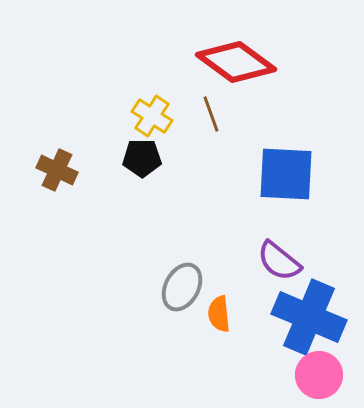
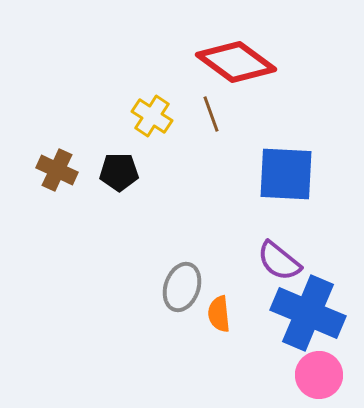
black pentagon: moved 23 px left, 14 px down
gray ellipse: rotated 9 degrees counterclockwise
blue cross: moved 1 px left, 4 px up
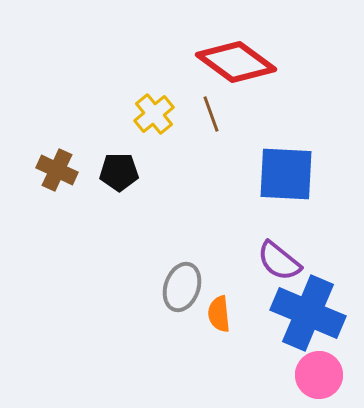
yellow cross: moved 2 px right, 2 px up; rotated 18 degrees clockwise
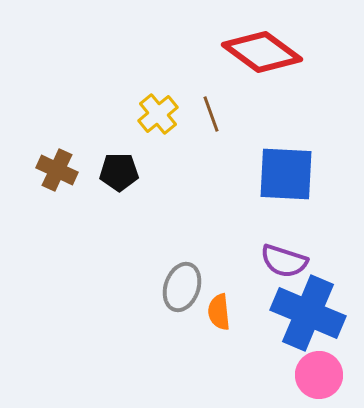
red diamond: moved 26 px right, 10 px up
yellow cross: moved 4 px right
purple semicircle: moved 5 px right; rotated 21 degrees counterclockwise
orange semicircle: moved 2 px up
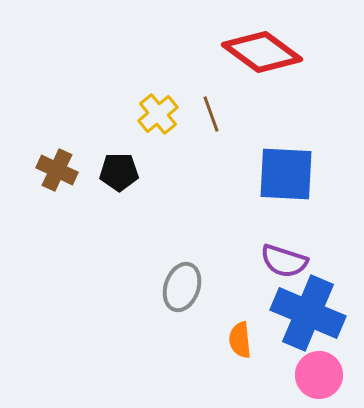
orange semicircle: moved 21 px right, 28 px down
